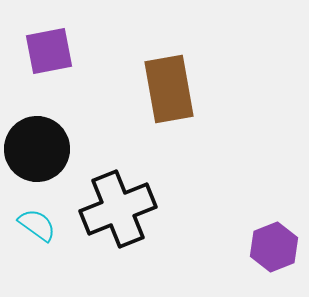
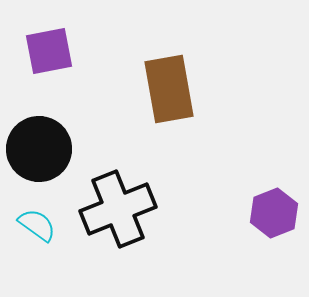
black circle: moved 2 px right
purple hexagon: moved 34 px up
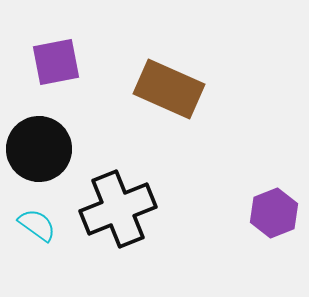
purple square: moved 7 px right, 11 px down
brown rectangle: rotated 56 degrees counterclockwise
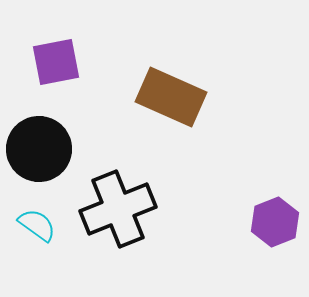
brown rectangle: moved 2 px right, 8 px down
purple hexagon: moved 1 px right, 9 px down
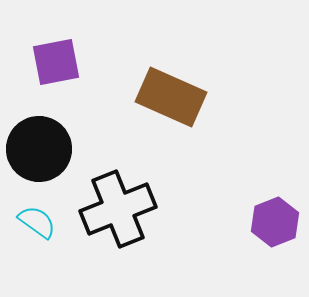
cyan semicircle: moved 3 px up
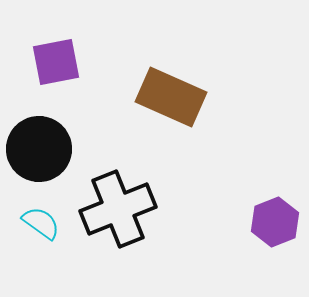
cyan semicircle: moved 4 px right, 1 px down
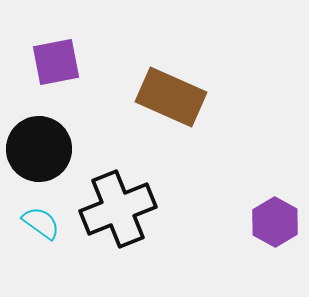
purple hexagon: rotated 9 degrees counterclockwise
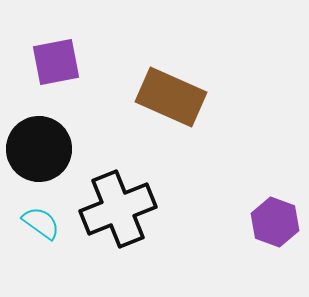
purple hexagon: rotated 9 degrees counterclockwise
